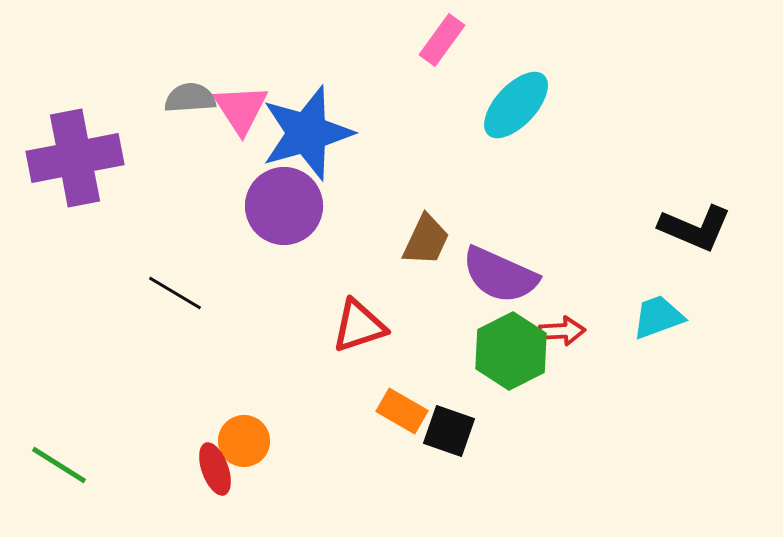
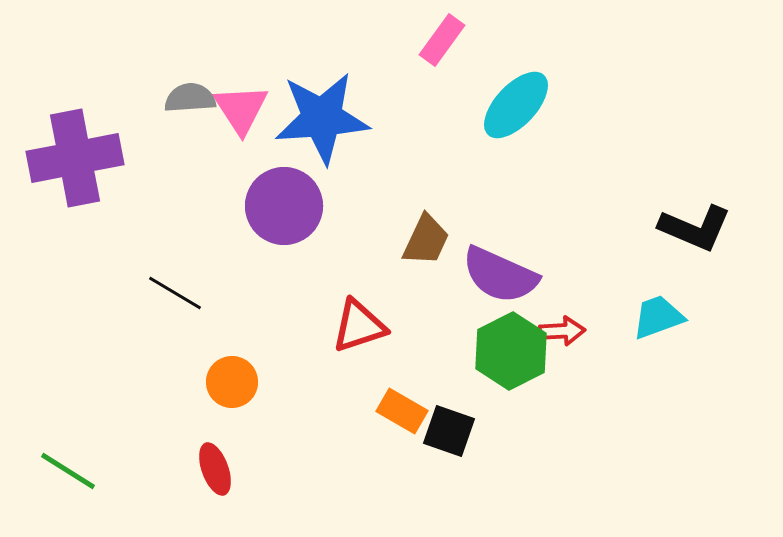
blue star: moved 15 px right, 15 px up; rotated 12 degrees clockwise
orange circle: moved 12 px left, 59 px up
green line: moved 9 px right, 6 px down
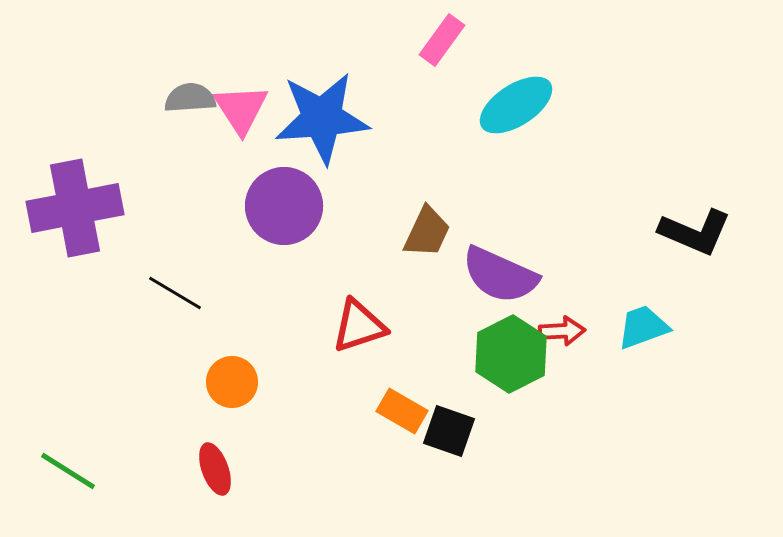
cyan ellipse: rotated 14 degrees clockwise
purple cross: moved 50 px down
black L-shape: moved 4 px down
brown trapezoid: moved 1 px right, 8 px up
cyan trapezoid: moved 15 px left, 10 px down
green hexagon: moved 3 px down
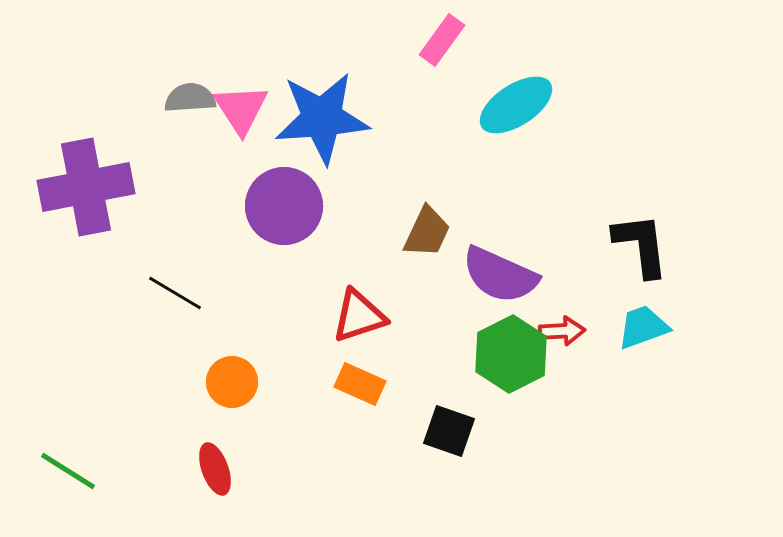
purple cross: moved 11 px right, 21 px up
black L-shape: moved 54 px left, 13 px down; rotated 120 degrees counterclockwise
red triangle: moved 10 px up
orange rectangle: moved 42 px left, 27 px up; rotated 6 degrees counterclockwise
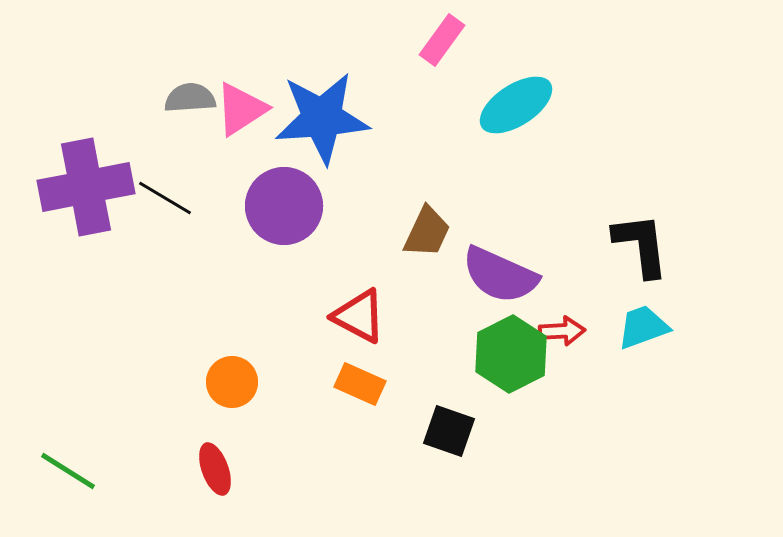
pink triangle: rotated 30 degrees clockwise
black line: moved 10 px left, 95 px up
red triangle: rotated 46 degrees clockwise
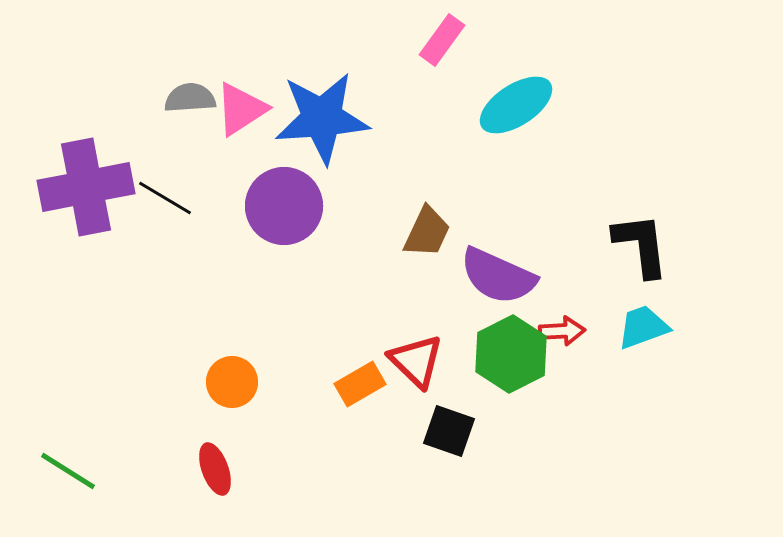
purple semicircle: moved 2 px left, 1 px down
red triangle: moved 57 px right, 45 px down; rotated 16 degrees clockwise
orange rectangle: rotated 54 degrees counterclockwise
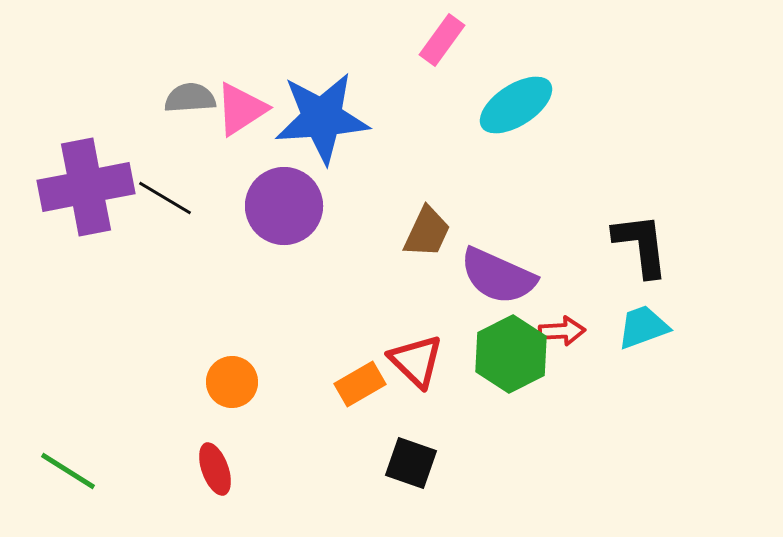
black square: moved 38 px left, 32 px down
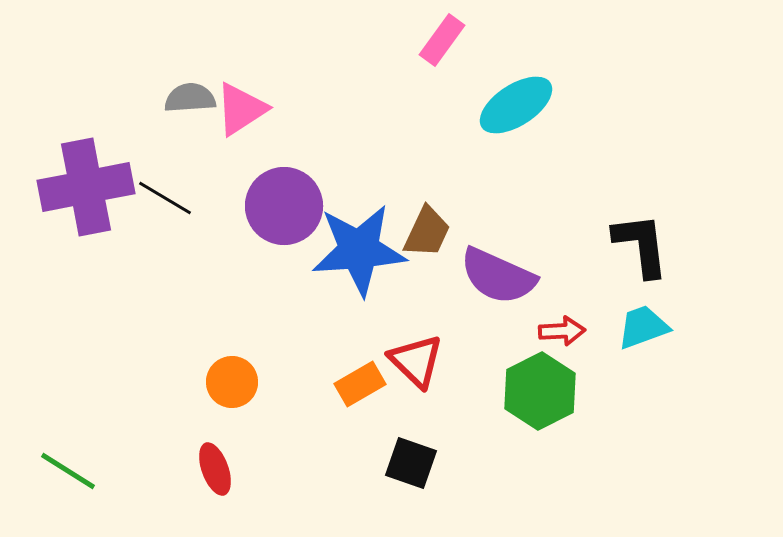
blue star: moved 37 px right, 132 px down
green hexagon: moved 29 px right, 37 px down
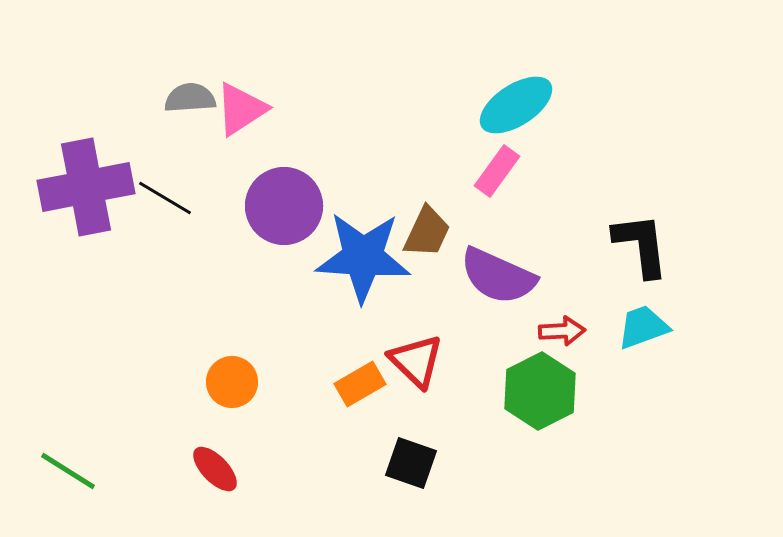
pink rectangle: moved 55 px right, 131 px down
blue star: moved 4 px right, 7 px down; rotated 8 degrees clockwise
red ellipse: rotated 24 degrees counterclockwise
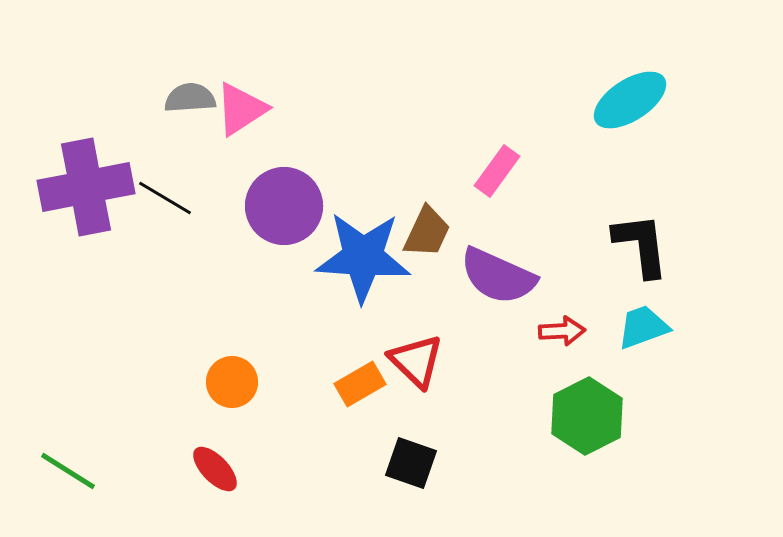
cyan ellipse: moved 114 px right, 5 px up
green hexagon: moved 47 px right, 25 px down
